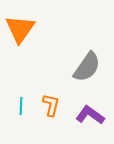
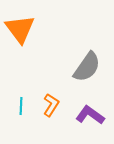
orange triangle: rotated 12 degrees counterclockwise
orange L-shape: rotated 20 degrees clockwise
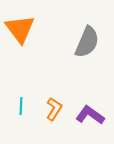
gray semicircle: moved 25 px up; rotated 12 degrees counterclockwise
orange L-shape: moved 3 px right, 4 px down
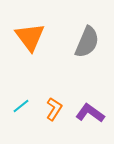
orange triangle: moved 10 px right, 8 px down
cyan line: rotated 48 degrees clockwise
purple L-shape: moved 2 px up
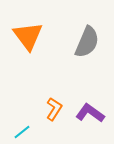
orange triangle: moved 2 px left, 1 px up
cyan line: moved 1 px right, 26 px down
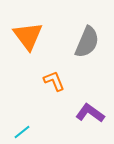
orange L-shape: moved 28 px up; rotated 55 degrees counterclockwise
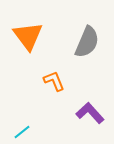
purple L-shape: rotated 12 degrees clockwise
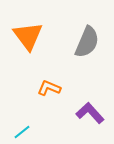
orange L-shape: moved 5 px left, 7 px down; rotated 45 degrees counterclockwise
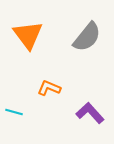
orange triangle: moved 1 px up
gray semicircle: moved 5 px up; rotated 16 degrees clockwise
cyan line: moved 8 px left, 20 px up; rotated 54 degrees clockwise
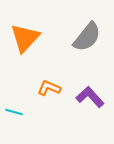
orange triangle: moved 3 px left, 3 px down; rotated 20 degrees clockwise
purple L-shape: moved 16 px up
